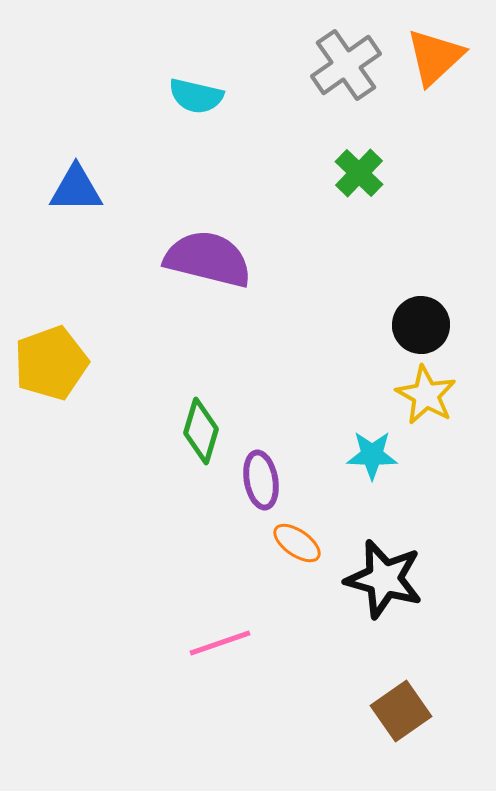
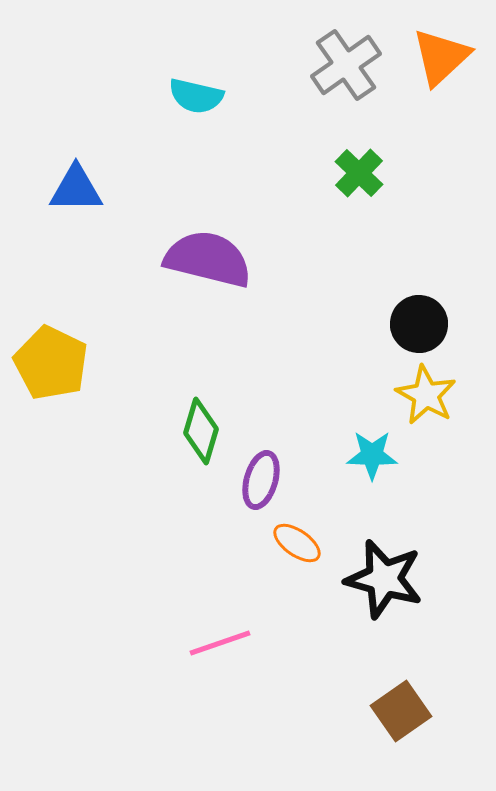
orange triangle: moved 6 px right
black circle: moved 2 px left, 1 px up
yellow pentagon: rotated 26 degrees counterclockwise
purple ellipse: rotated 26 degrees clockwise
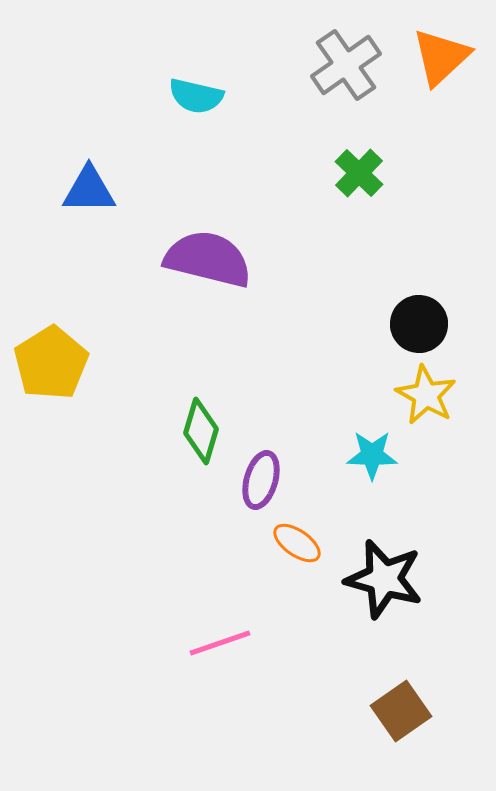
blue triangle: moved 13 px right, 1 px down
yellow pentagon: rotated 14 degrees clockwise
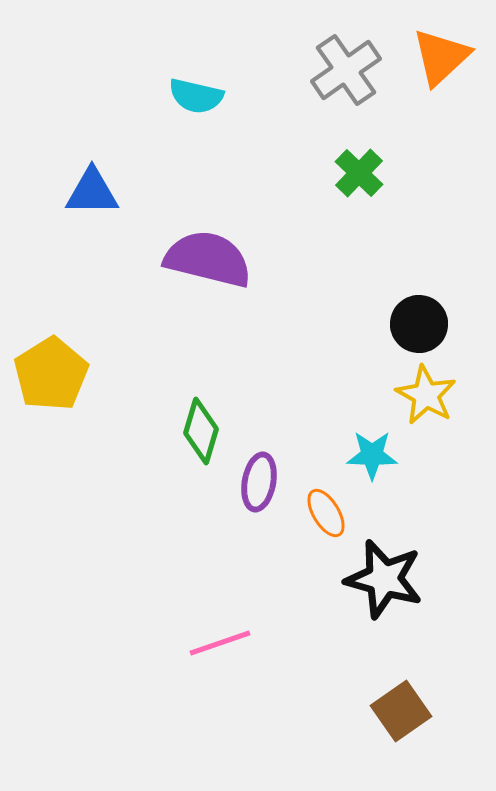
gray cross: moved 5 px down
blue triangle: moved 3 px right, 2 px down
yellow pentagon: moved 11 px down
purple ellipse: moved 2 px left, 2 px down; rotated 6 degrees counterclockwise
orange ellipse: moved 29 px right, 30 px up; rotated 24 degrees clockwise
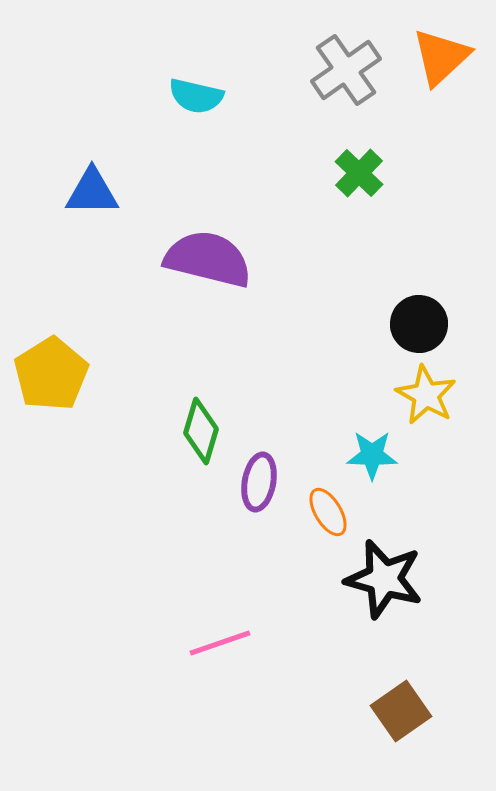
orange ellipse: moved 2 px right, 1 px up
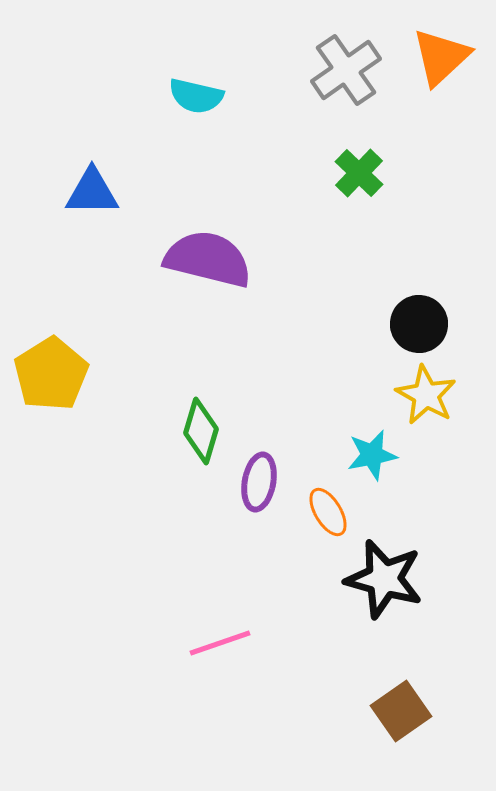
cyan star: rotated 12 degrees counterclockwise
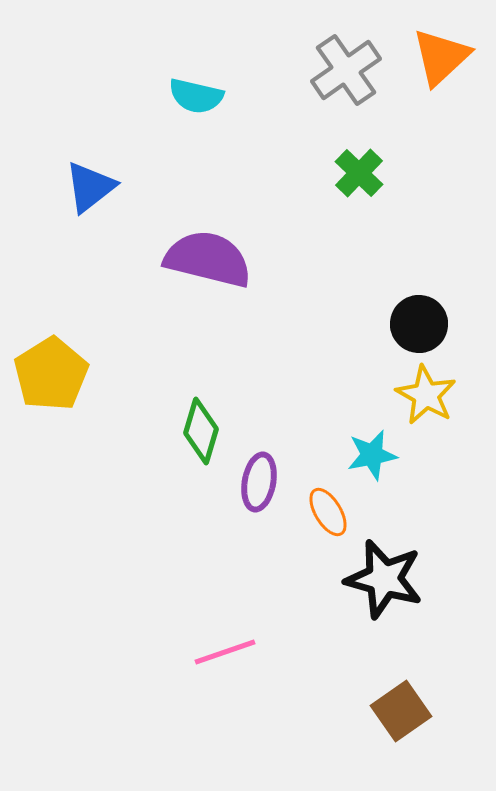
blue triangle: moved 2 px left, 5 px up; rotated 38 degrees counterclockwise
pink line: moved 5 px right, 9 px down
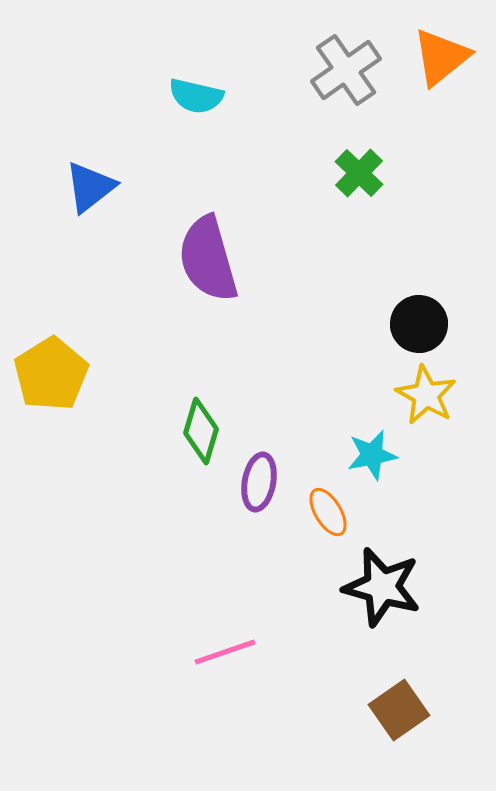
orange triangle: rotated 4 degrees clockwise
purple semicircle: rotated 120 degrees counterclockwise
black star: moved 2 px left, 8 px down
brown square: moved 2 px left, 1 px up
